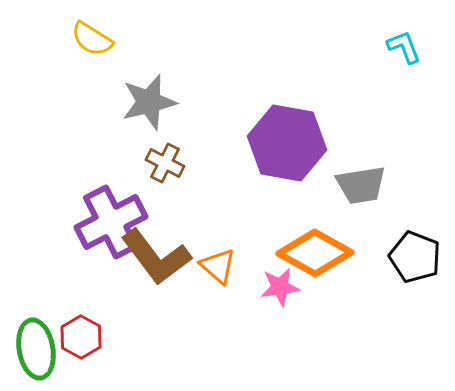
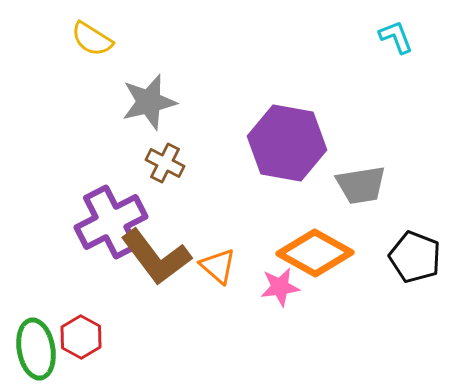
cyan L-shape: moved 8 px left, 10 px up
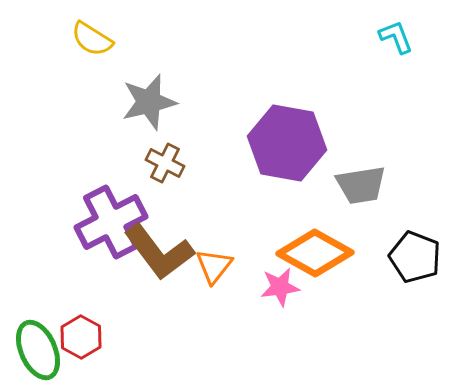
brown L-shape: moved 3 px right, 5 px up
orange triangle: moved 4 px left; rotated 27 degrees clockwise
green ellipse: moved 2 px right, 1 px down; rotated 14 degrees counterclockwise
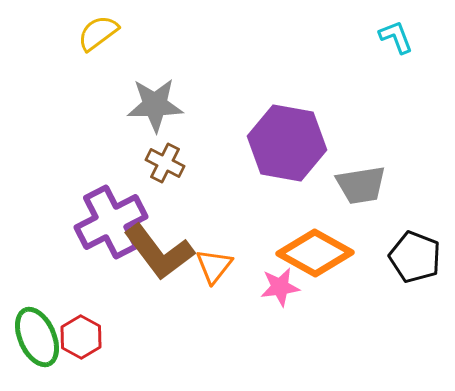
yellow semicircle: moved 6 px right, 6 px up; rotated 111 degrees clockwise
gray star: moved 6 px right, 3 px down; rotated 12 degrees clockwise
green ellipse: moved 1 px left, 13 px up
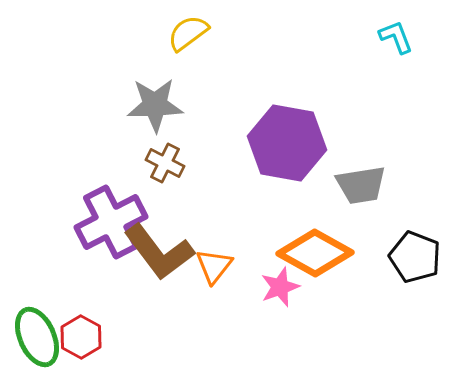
yellow semicircle: moved 90 px right
pink star: rotated 12 degrees counterclockwise
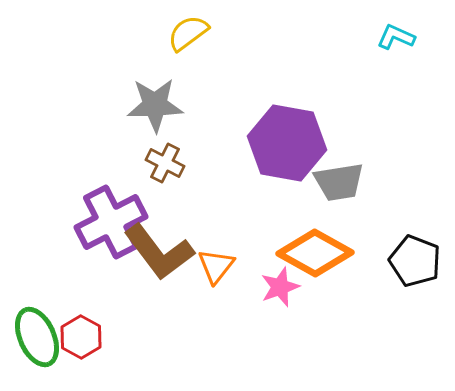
cyan L-shape: rotated 45 degrees counterclockwise
gray trapezoid: moved 22 px left, 3 px up
black pentagon: moved 4 px down
orange triangle: moved 2 px right
